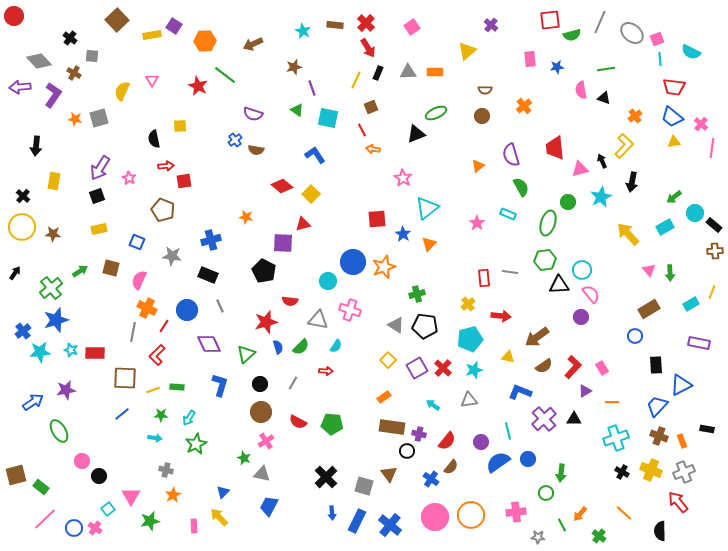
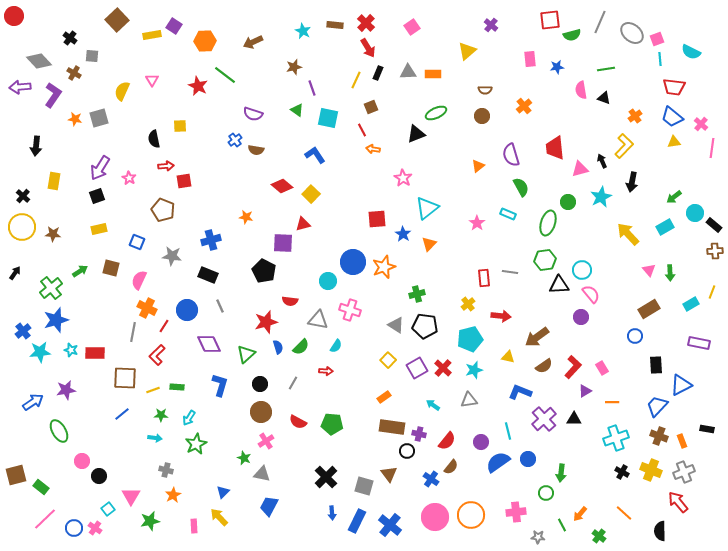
brown arrow at (253, 44): moved 2 px up
orange rectangle at (435, 72): moved 2 px left, 2 px down
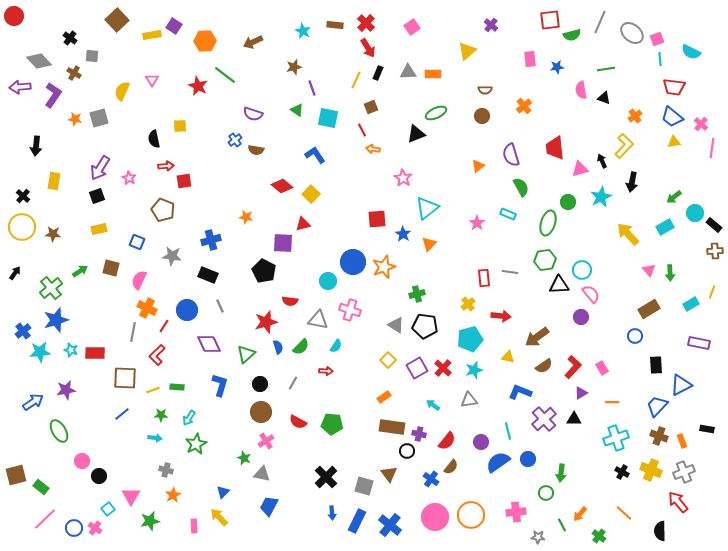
purple triangle at (585, 391): moved 4 px left, 2 px down
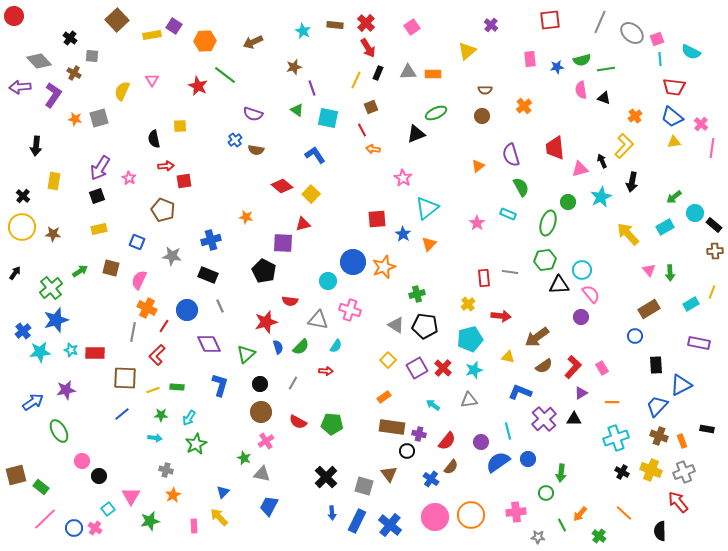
green semicircle at (572, 35): moved 10 px right, 25 px down
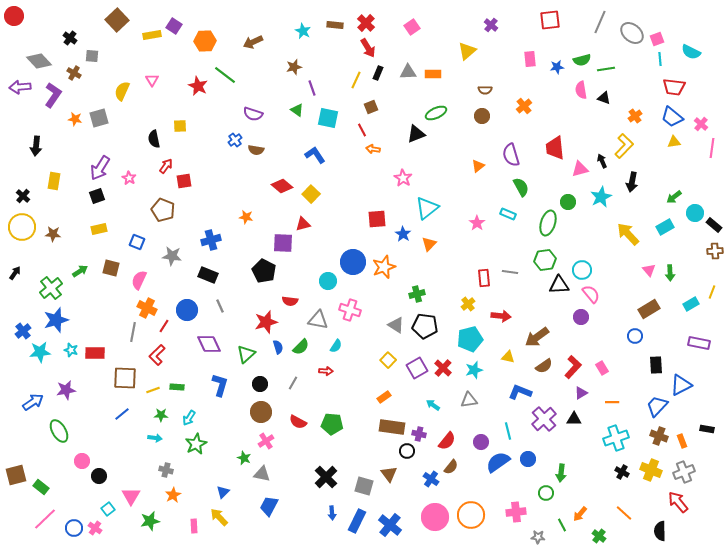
red arrow at (166, 166): rotated 49 degrees counterclockwise
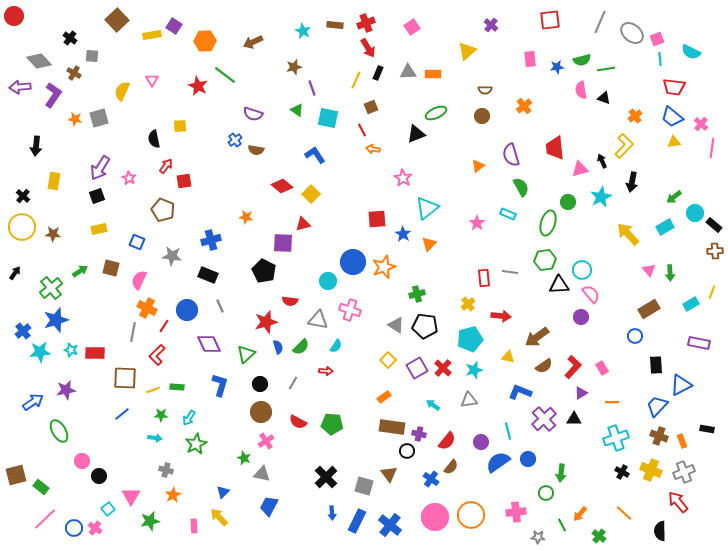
red cross at (366, 23): rotated 24 degrees clockwise
